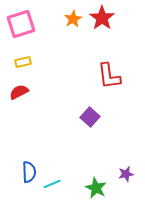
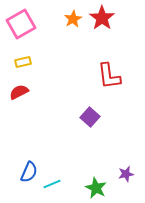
pink square: rotated 12 degrees counterclockwise
blue semicircle: rotated 25 degrees clockwise
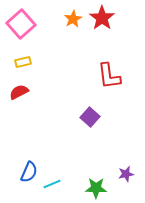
pink square: rotated 12 degrees counterclockwise
green star: rotated 25 degrees counterclockwise
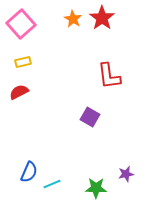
orange star: rotated 12 degrees counterclockwise
purple square: rotated 12 degrees counterclockwise
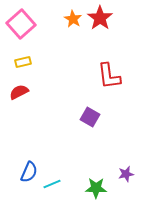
red star: moved 2 px left
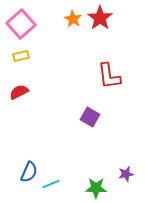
yellow rectangle: moved 2 px left, 6 px up
cyan line: moved 1 px left
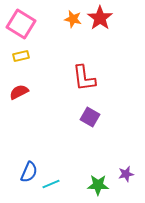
orange star: rotated 18 degrees counterclockwise
pink square: rotated 16 degrees counterclockwise
red L-shape: moved 25 px left, 2 px down
green star: moved 2 px right, 3 px up
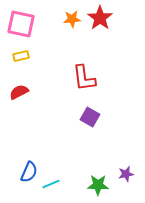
orange star: moved 1 px left; rotated 18 degrees counterclockwise
pink square: rotated 20 degrees counterclockwise
